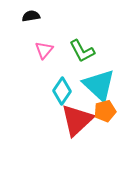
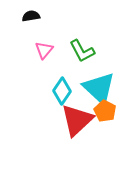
cyan triangle: moved 3 px down
orange pentagon: rotated 30 degrees counterclockwise
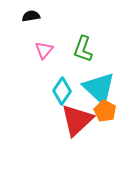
green L-shape: moved 1 px right, 2 px up; rotated 48 degrees clockwise
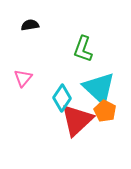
black semicircle: moved 1 px left, 9 px down
pink triangle: moved 21 px left, 28 px down
cyan diamond: moved 7 px down
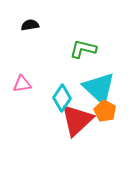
green L-shape: rotated 84 degrees clockwise
pink triangle: moved 1 px left, 6 px down; rotated 42 degrees clockwise
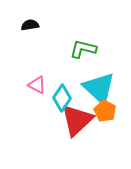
pink triangle: moved 15 px right, 1 px down; rotated 36 degrees clockwise
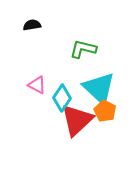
black semicircle: moved 2 px right
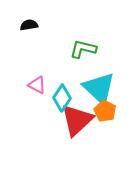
black semicircle: moved 3 px left
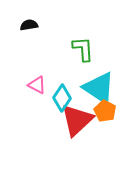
green L-shape: rotated 72 degrees clockwise
cyan triangle: rotated 9 degrees counterclockwise
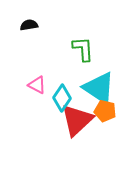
orange pentagon: rotated 15 degrees counterclockwise
